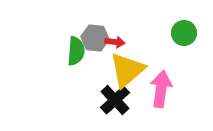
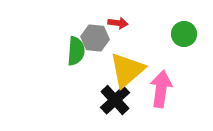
green circle: moved 1 px down
red arrow: moved 3 px right, 19 px up
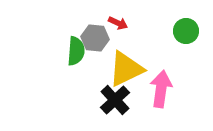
red arrow: rotated 18 degrees clockwise
green circle: moved 2 px right, 3 px up
yellow triangle: moved 1 px left, 1 px up; rotated 15 degrees clockwise
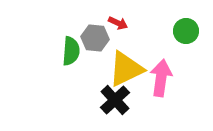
green semicircle: moved 5 px left
pink arrow: moved 11 px up
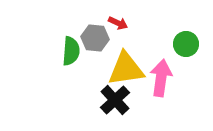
green circle: moved 13 px down
yellow triangle: rotated 18 degrees clockwise
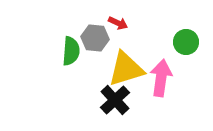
green circle: moved 2 px up
yellow triangle: rotated 9 degrees counterclockwise
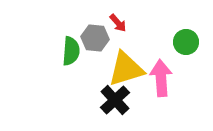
red arrow: rotated 24 degrees clockwise
pink arrow: rotated 12 degrees counterclockwise
